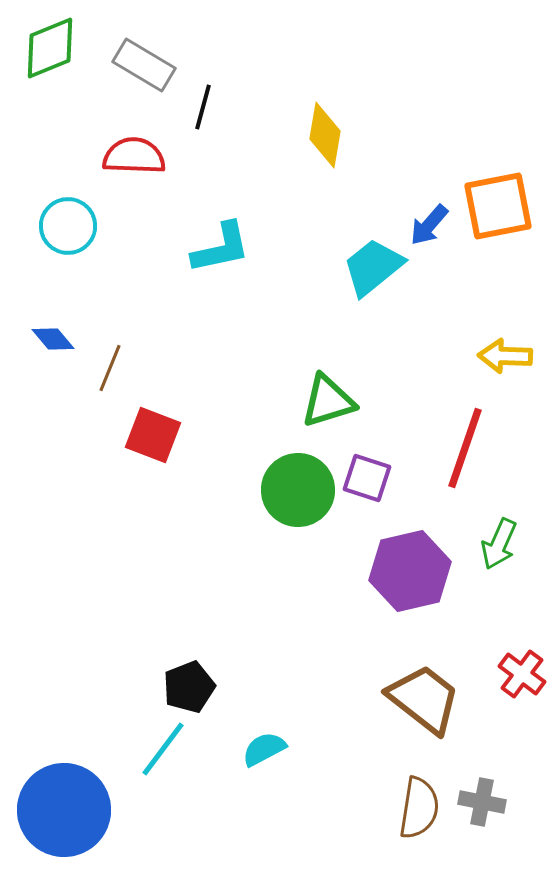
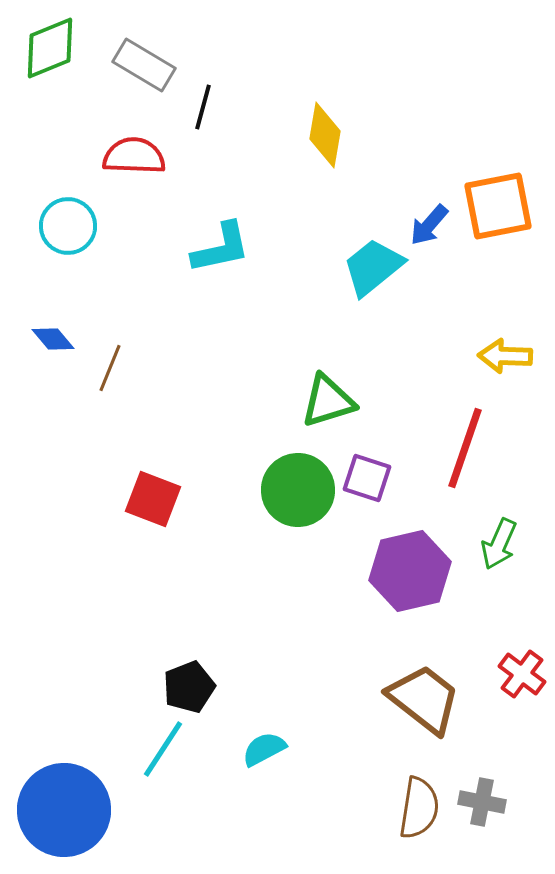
red square: moved 64 px down
cyan line: rotated 4 degrees counterclockwise
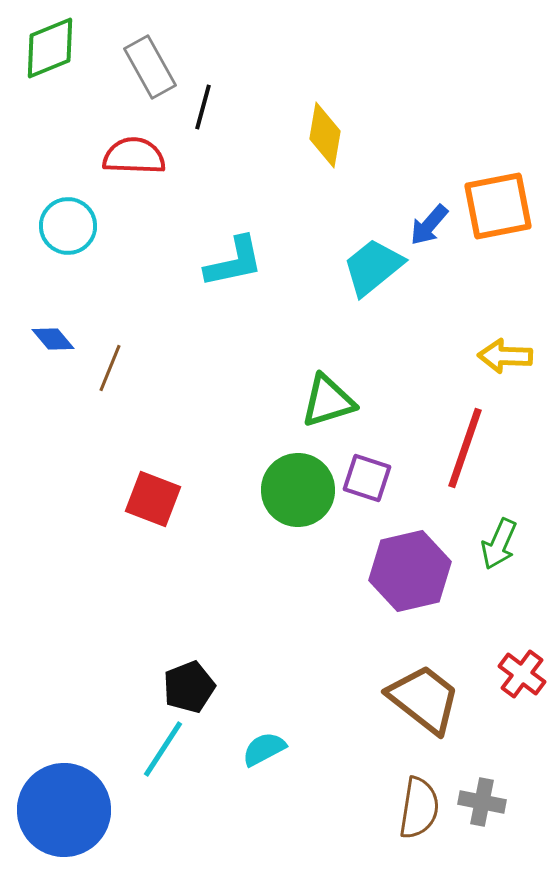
gray rectangle: moved 6 px right, 2 px down; rotated 30 degrees clockwise
cyan L-shape: moved 13 px right, 14 px down
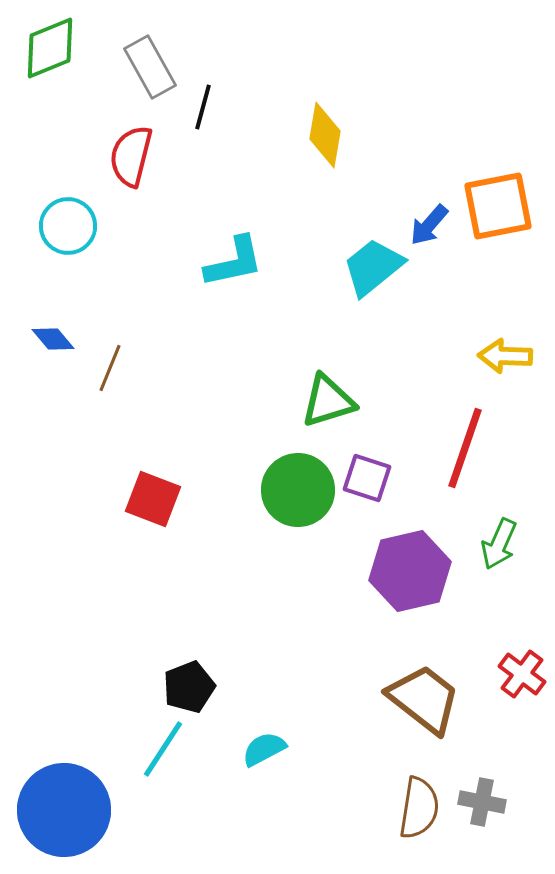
red semicircle: moved 3 px left; rotated 78 degrees counterclockwise
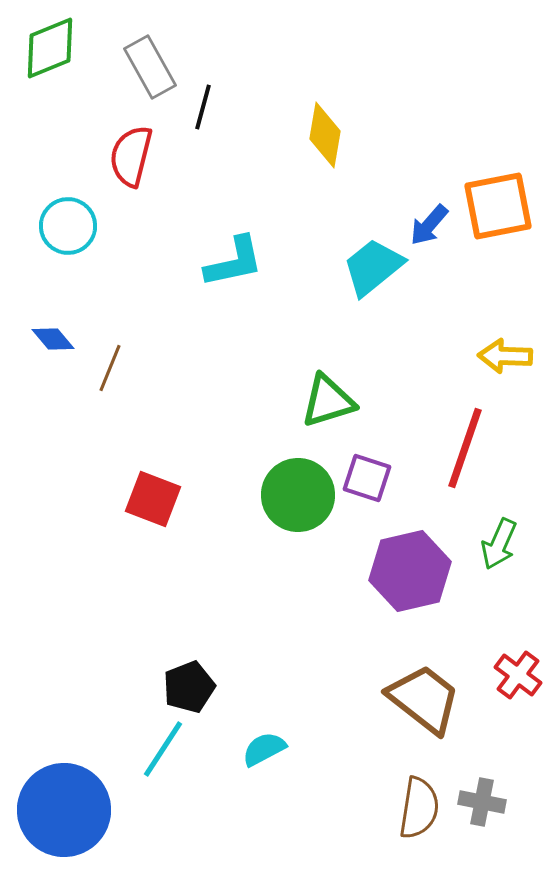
green circle: moved 5 px down
red cross: moved 4 px left, 1 px down
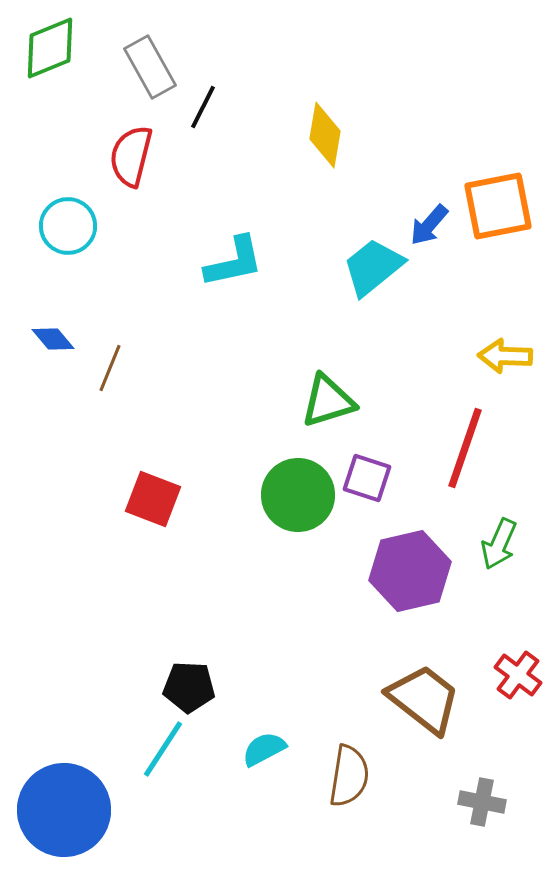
black line: rotated 12 degrees clockwise
black pentagon: rotated 24 degrees clockwise
brown semicircle: moved 70 px left, 32 px up
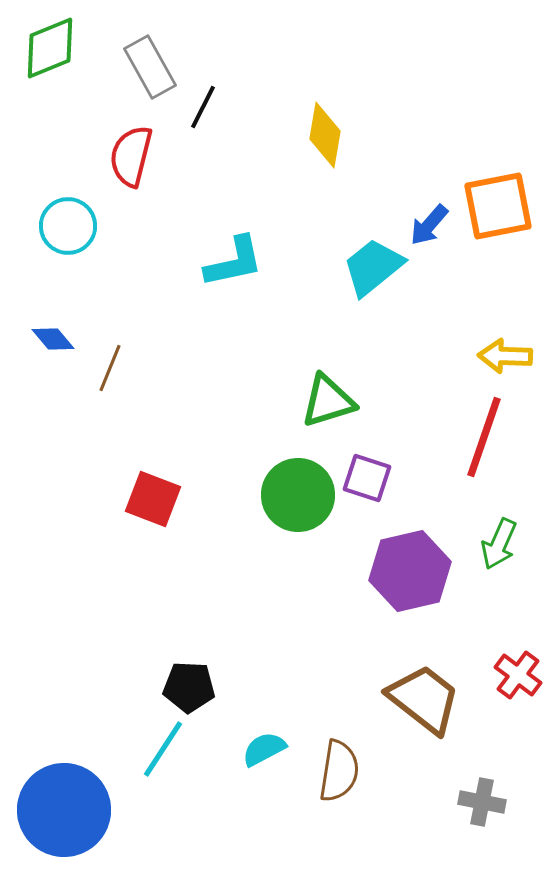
red line: moved 19 px right, 11 px up
brown semicircle: moved 10 px left, 5 px up
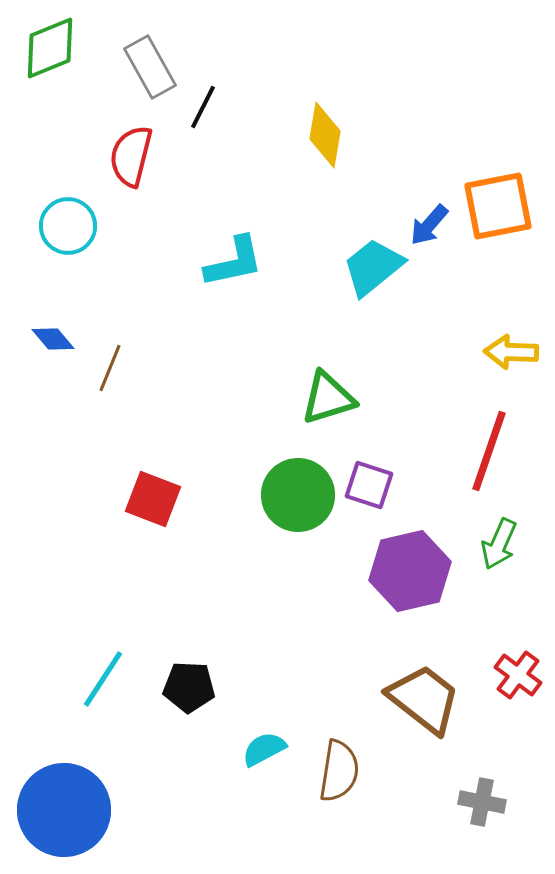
yellow arrow: moved 6 px right, 4 px up
green triangle: moved 3 px up
red line: moved 5 px right, 14 px down
purple square: moved 2 px right, 7 px down
cyan line: moved 60 px left, 70 px up
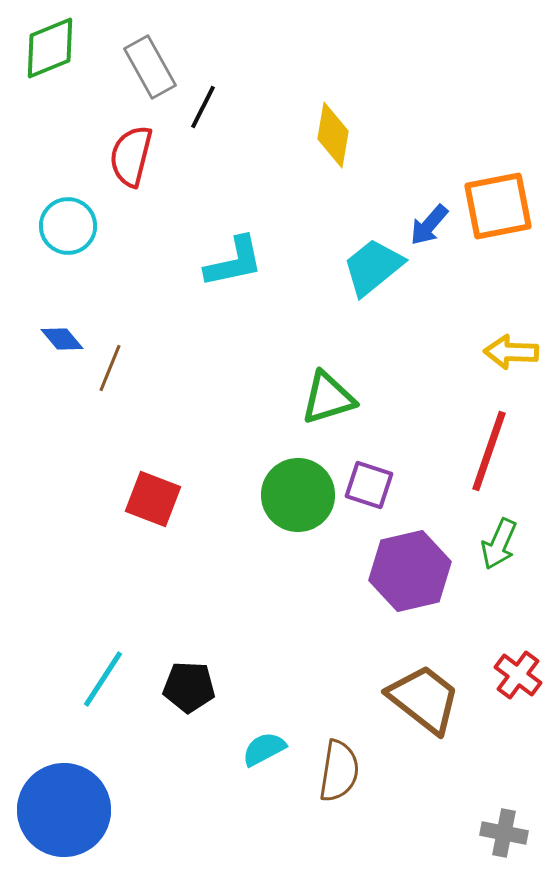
yellow diamond: moved 8 px right
blue diamond: moved 9 px right
gray cross: moved 22 px right, 31 px down
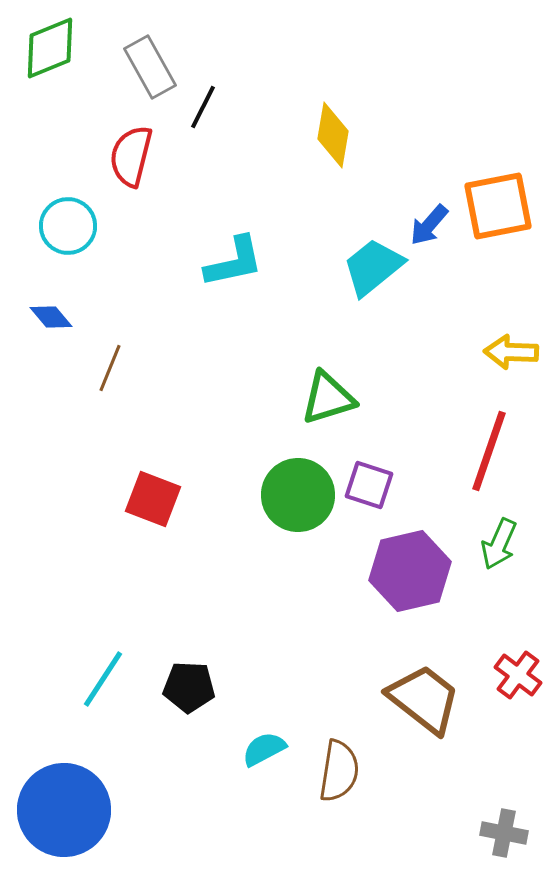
blue diamond: moved 11 px left, 22 px up
